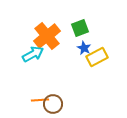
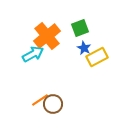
orange line: rotated 30 degrees counterclockwise
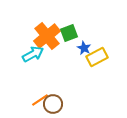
green square: moved 11 px left, 5 px down
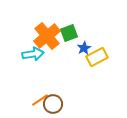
blue star: rotated 16 degrees clockwise
cyan arrow: rotated 20 degrees clockwise
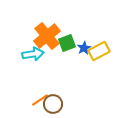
green square: moved 2 px left, 10 px down
yellow rectangle: moved 2 px right, 6 px up
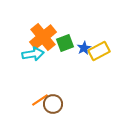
orange cross: moved 4 px left, 1 px down
green square: moved 2 px left
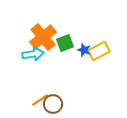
blue star: moved 2 px down; rotated 24 degrees counterclockwise
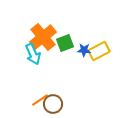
blue star: rotated 16 degrees counterclockwise
cyan arrow: rotated 75 degrees clockwise
